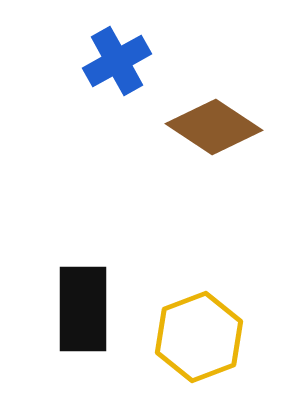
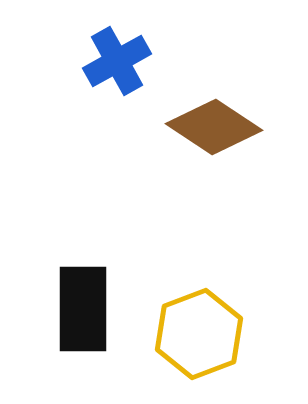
yellow hexagon: moved 3 px up
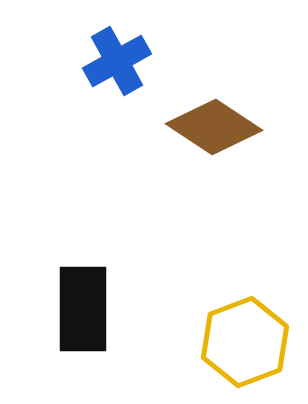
yellow hexagon: moved 46 px right, 8 px down
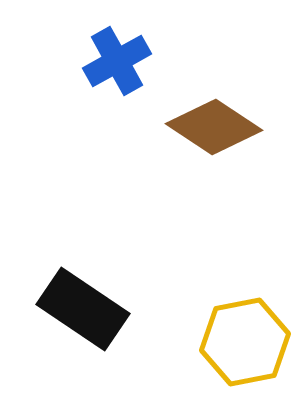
black rectangle: rotated 56 degrees counterclockwise
yellow hexagon: rotated 10 degrees clockwise
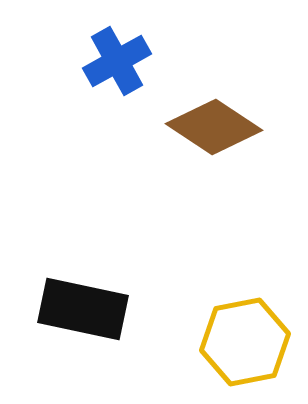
black rectangle: rotated 22 degrees counterclockwise
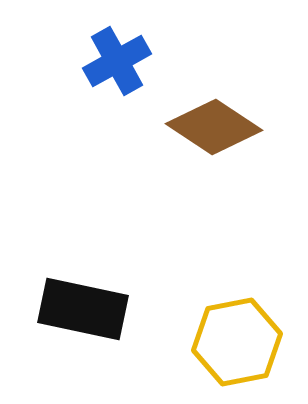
yellow hexagon: moved 8 px left
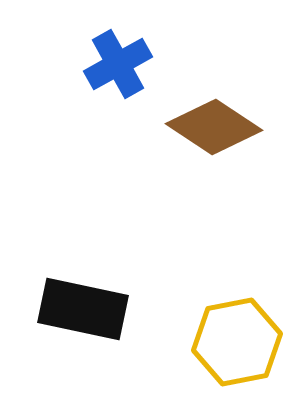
blue cross: moved 1 px right, 3 px down
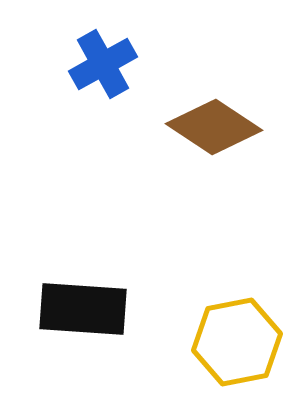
blue cross: moved 15 px left
black rectangle: rotated 8 degrees counterclockwise
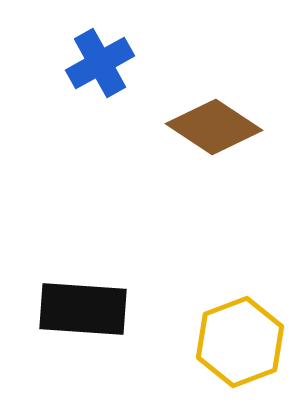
blue cross: moved 3 px left, 1 px up
yellow hexagon: moved 3 px right; rotated 10 degrees counterclockwise
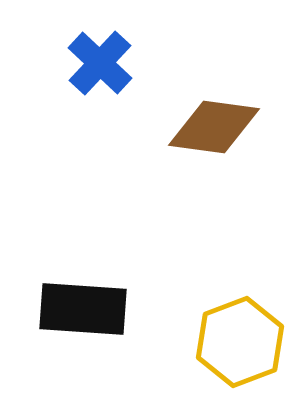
blue cross: rotated 18 degrees counterclockwise
brown diamond: rotated 26 degrees counterclockwise
